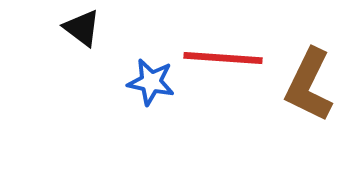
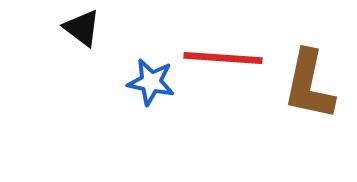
brown L-shape: rotated 14 degrees counterclockwise
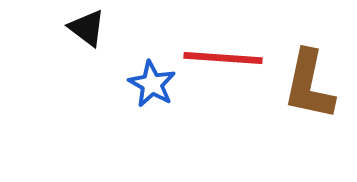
black triangle: moved 5 px right
blue star: moved 1 px right, 2 px down; rotated 18 degrees clockwise
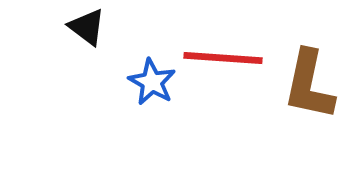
black triangle: moved 1 px up
blue star: moved 2 px up
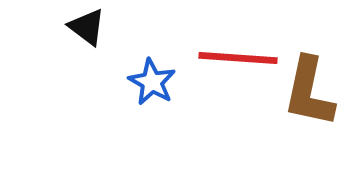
red line: moved 15 px right
brown L-shape: moved 7 px down
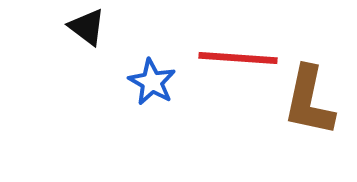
brown L-shape: moved 9 px down
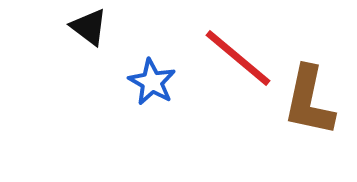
black triangle: moved 2 px right
red line: rotated 36 degrees clockwise
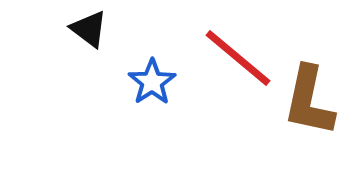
black triangle: moved 2 px down
blue star: rotated 9 degrees clockwise
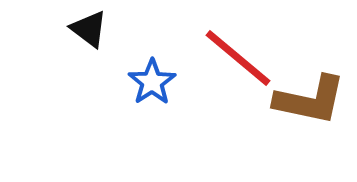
brown L-shape: moved 1 px right, 1 px up; rotated 90 degrees counterclockwise
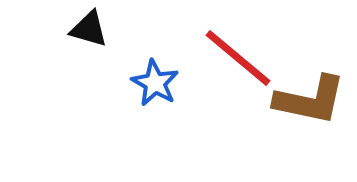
black triangle: rotated 21 degrees counterclockwise
blue star: moved 3 px right, 1 px down; rotated 9 degrees counterclockwise
